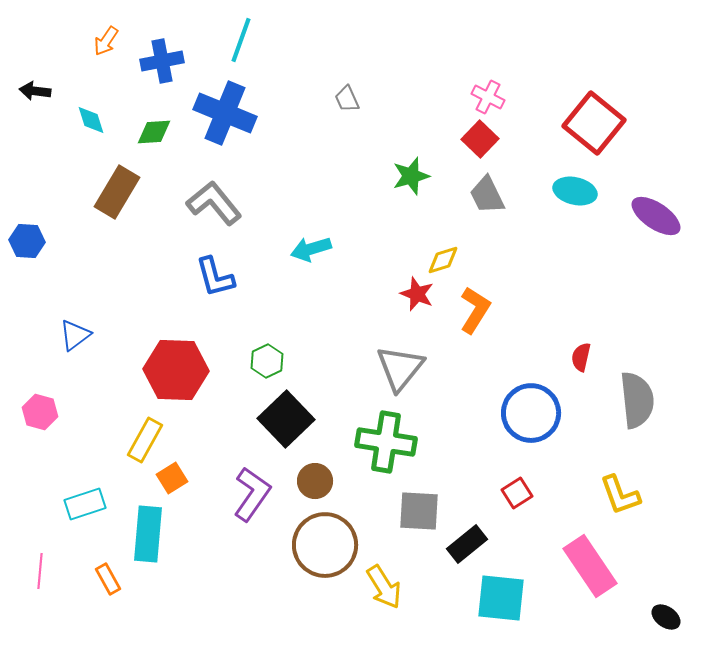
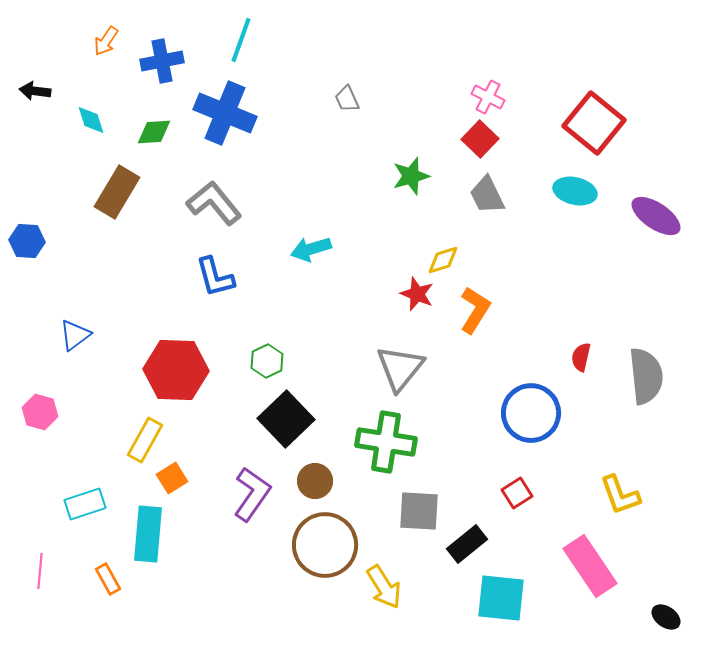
gray semicircle at (637, 400): moved 9 px right, 24 px up
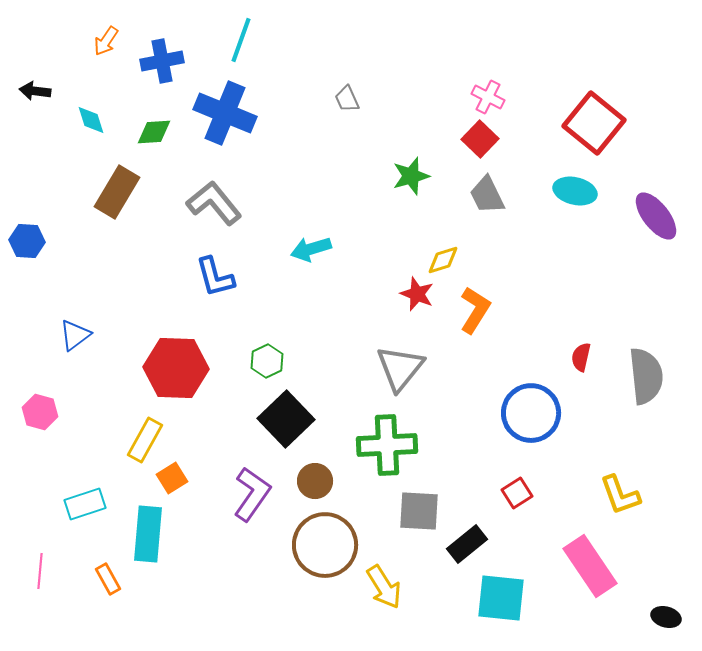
purple ellipse at (656, 216): rotated 18 degrees clockwise
red hexagon at (176, 370): moved 2 px up
green cross at (386, 442): moved 1 px right, 3 px down; rotated 12 degrees counterclockwise
black ellipse at (666, 617): rotated 20 degrees counterclockwise
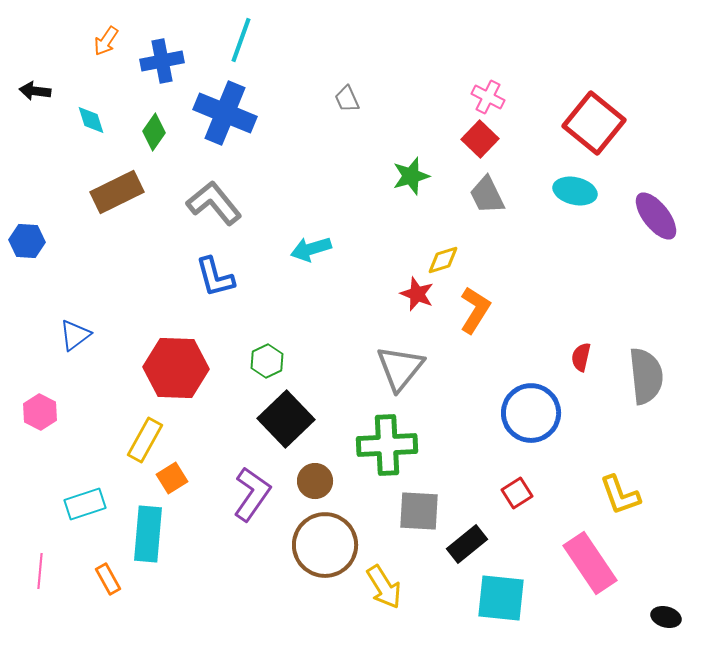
green diamond at (154, 132): rotated 51 degrees counterclockwise
brown rectangle at (117, 192): rotated 33 degrees clockwise
pink hexagon at (40, 412): rotated 12 degrees clockwise
pink rectangle at (590, 566): moved 3 px up
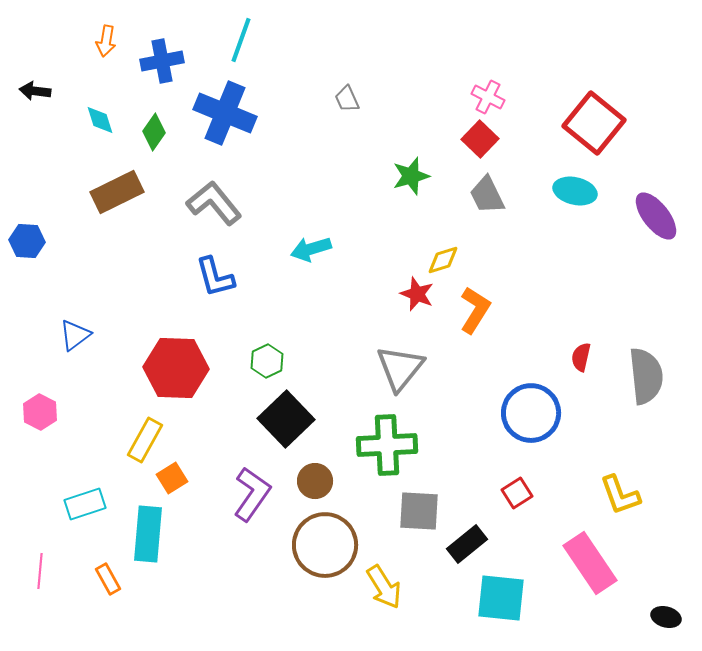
orange arrow at (106, 41): rotated 24 degrees counterclockwise
cyan diamond at (91, 120): moved 9 px right
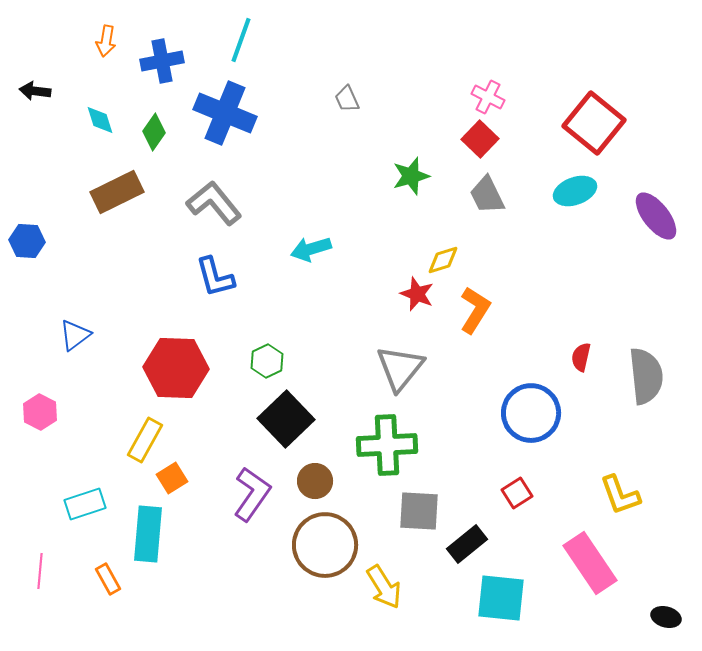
cyan ellipse at (575, 191): rotated 33 degrees counterclockwise
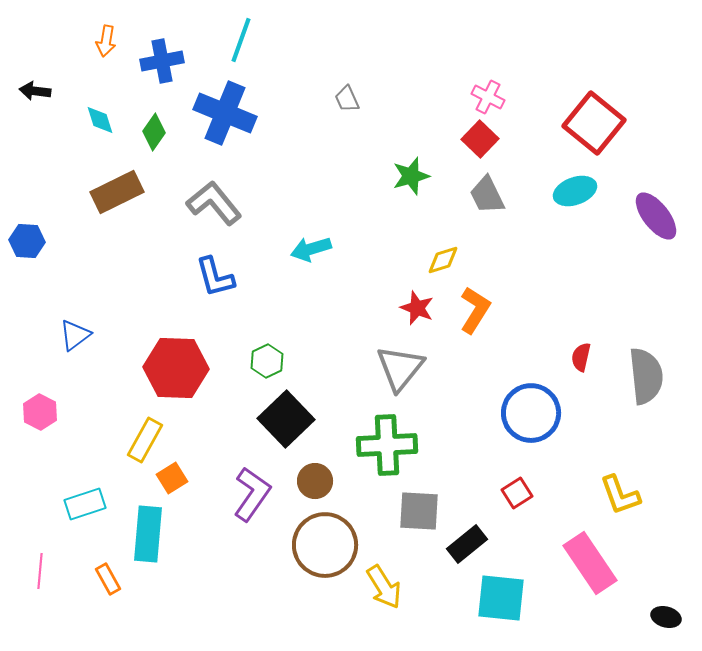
red star at (417, 294): moved 14 px down
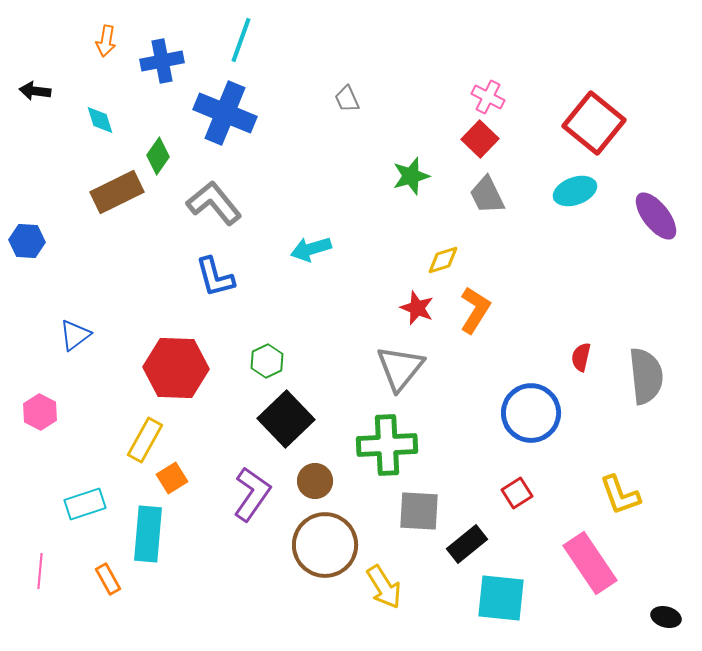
green diamond at (154, 132): moved 4 px right, 24 px down
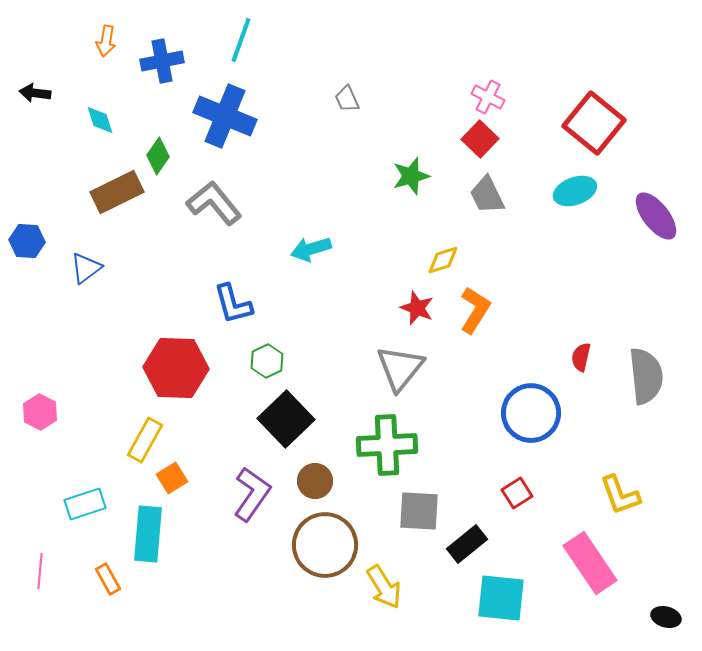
black arrow at (35, 91): moved 2 px down
blue cross at (225, 113): moved 3 px down
blue L-shape at (215, 277): moved 18 px right, 27 px down
blue triangle at (75, 335): moved 11 px right, 67 px up
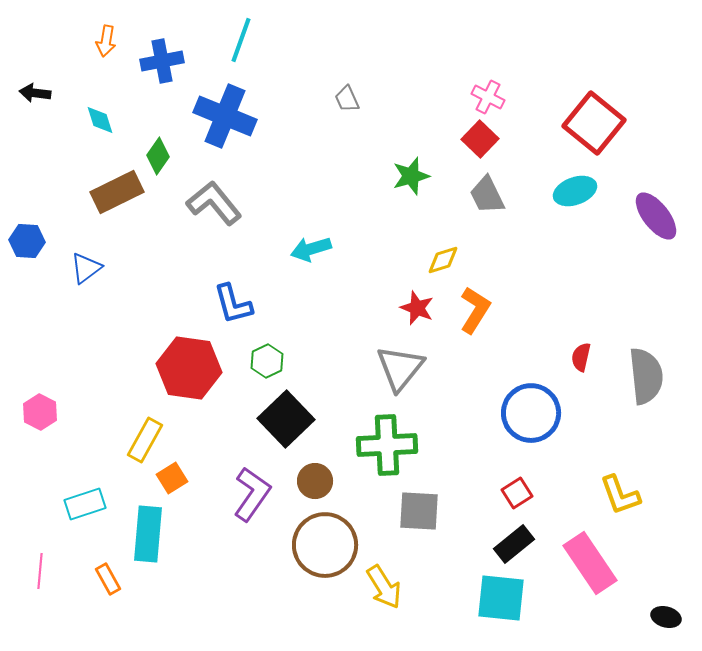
red hexagon at (176, 368): moved 13 px right; rotated 6 degrees clockwise
black rectangle at (467, 544): moved 47 px right
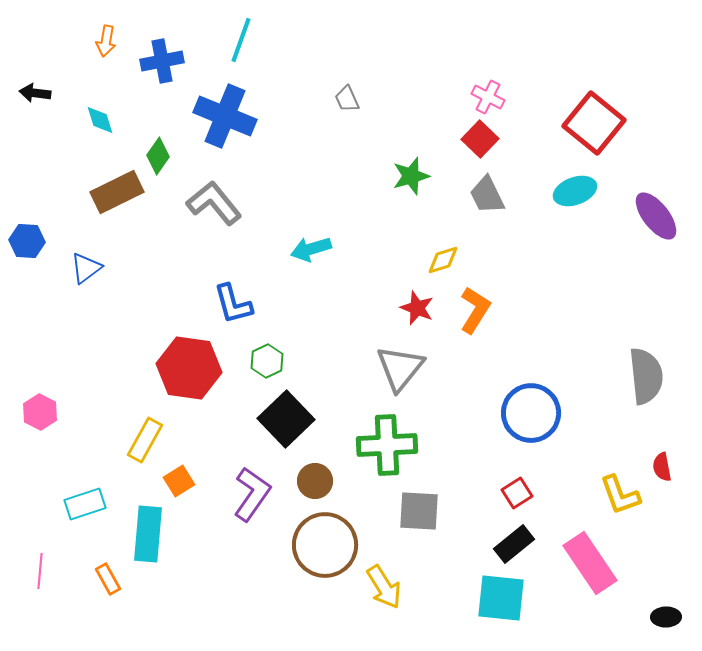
red semicircle at (581, 357): moved 81 px right, 110 px down; rotated 24 degrees counterclockwise
orange square at (172, 478): moved 7 px right, 3 px down
black ellipse at (666, 617): rotated 16 degrees counterclockwise
